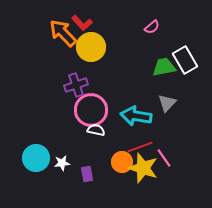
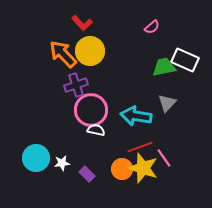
orange arrow: moved 21 px down
yellow circle: moved 1 px left, 4 px down
white rectangle: rotated 36 degrees counterclockwise
orange circle: moved 7 px down
purple rectangle: rotated 35 degrees counterclockwise
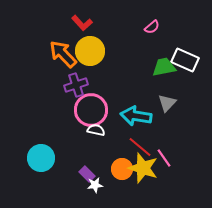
red line: rotated 60 degrees clockwise
cyan circle: moved 5 px right
white star: moved 33 px right, 22 px down
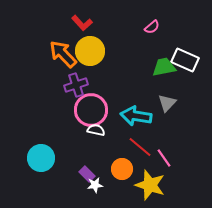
yellow star: moved 7 px right, 17 px down
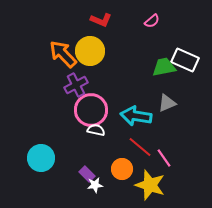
red L-shape: moved 19 px right, 3 px up; rotated 25 degrees counterclockwise
pink semicircle: moved 6 px up
purple cross: rotated 10 degrees counterclockwise
gray triangle: rotated 24 degrees clockwise
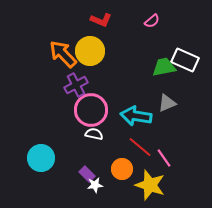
white semicircle: moved 2 px left, 4 px down
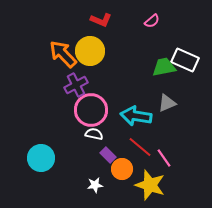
purple rectangle: moved 21 px right, 19 px up
